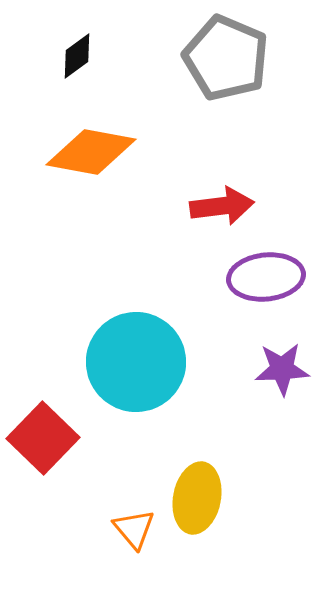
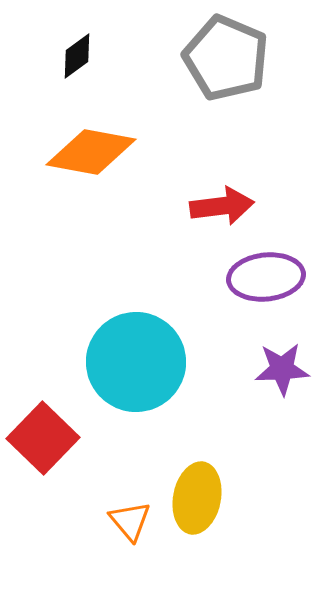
orange triangle: moved 4 px left, 8 px up
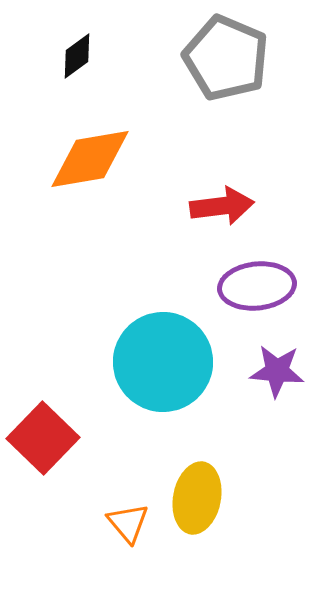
orange diamond: moved 1 px left, 7 px down; rotated 20 degrees counterclockwise
purple ellipse: moved 9 px left, 9 px down
cyan circle: moved 27 px right
purple star: moved 5 px left, 2 px down; rotated 8 degrees clockwise
orange triangle: moved 2 px left, 2 px down
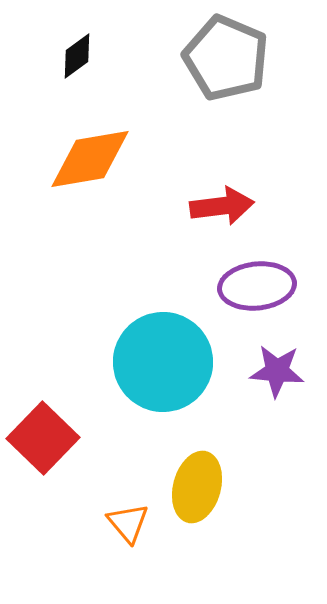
yellow ellipse: moved 11 px up; rotated 4 degrees clockwise
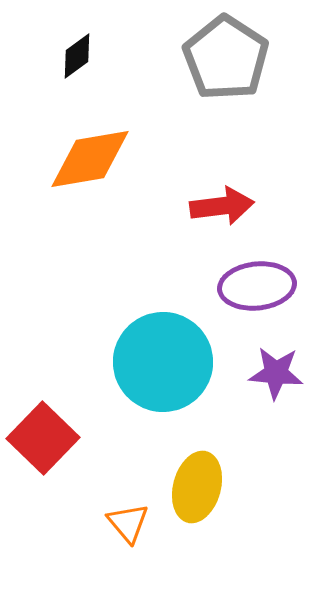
gray pentagon: rotated 10 degrees clockwise
purple star: moved 1 px left, 2 px down
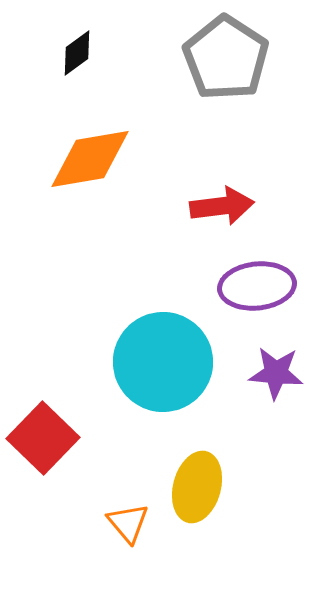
black diamond: moved 3 px up
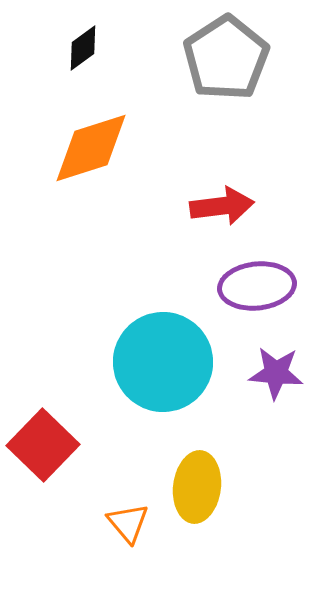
black diamond: moved 6 px right, 5 px up
gray pentagon: rotated 6 degrees clockwise
orange diamond: moved 1 px right, 11 px up; rotated 8 degrees counterclockwise
red square: moved 7 px down
yellow ellipse: rotated 8 degrees counterclockwise
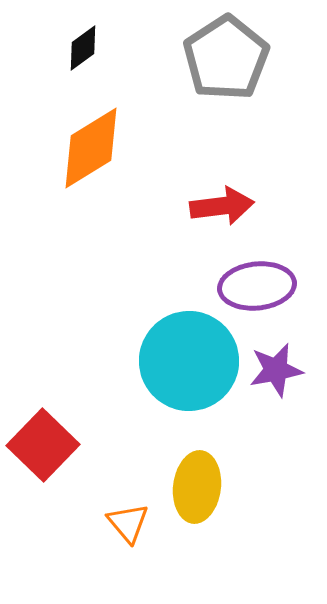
orange diamond: rotated 14 degrees counterclockwise
cyan circle: moved 26 px right, 1 px up
purple star: moved 3 px up; rotated 16 degrees counterclockwise
